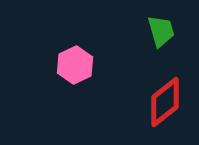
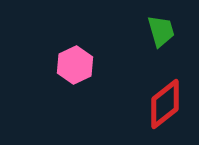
red diamond: moved 2 px down
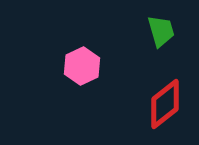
pink hexagon: moved 7 px right, 1 px down
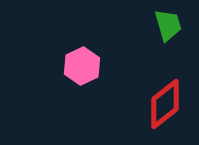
green trapezoid: moved 7 px right, 6 px up
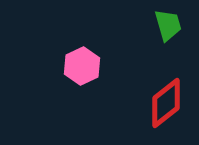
red diamond: moved 1 px right, 1 px up
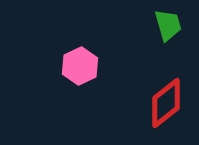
pink hexagon: moved 2 px left
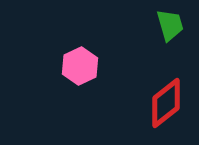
green trapezoid: moved 2 px right
